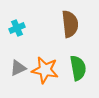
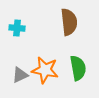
brown semicircle: moved 1 px left, 2 px up
cyan cross: rotated 28 degrees clockwise
gray triangle: moved 2 px right, 7 px down
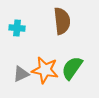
brown semicircle: moved 7 px left, 1 px up
green semicircle: moved 6 px left; rotated 135 degrees counterclockwise
gray triangle: moved 1 px right, 1 px up
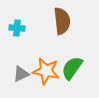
orange star: moved 1 px right, 1 px down
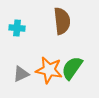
orange star: moved 3 px right, 1 px up
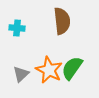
orange star: rotated 16 degrees clockwise
gray triangle: rotated 18 degrees counterclockwise
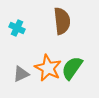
cyan cross: rotated 21 degrees clockwise
orange star: moved 1 px left, 2 px up
gray triangle: rotated 18 degrees clockwise
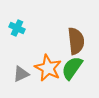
brown semicircle: moved 14 px right, 20 px down
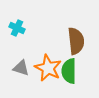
green semicircle: moved 3 px left, 3 px down; rotated 35 degrees counterclockwise
gray triangle: moved 6 px up; rotated 42 degrees clockwise
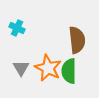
brown semicircle: moved 1 px right, 1 px up
gray triangle: rotated 42 degrees clockwise
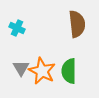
brown semicircle: moved 16 px up
orange star: moved 6 px left, 3 px down
